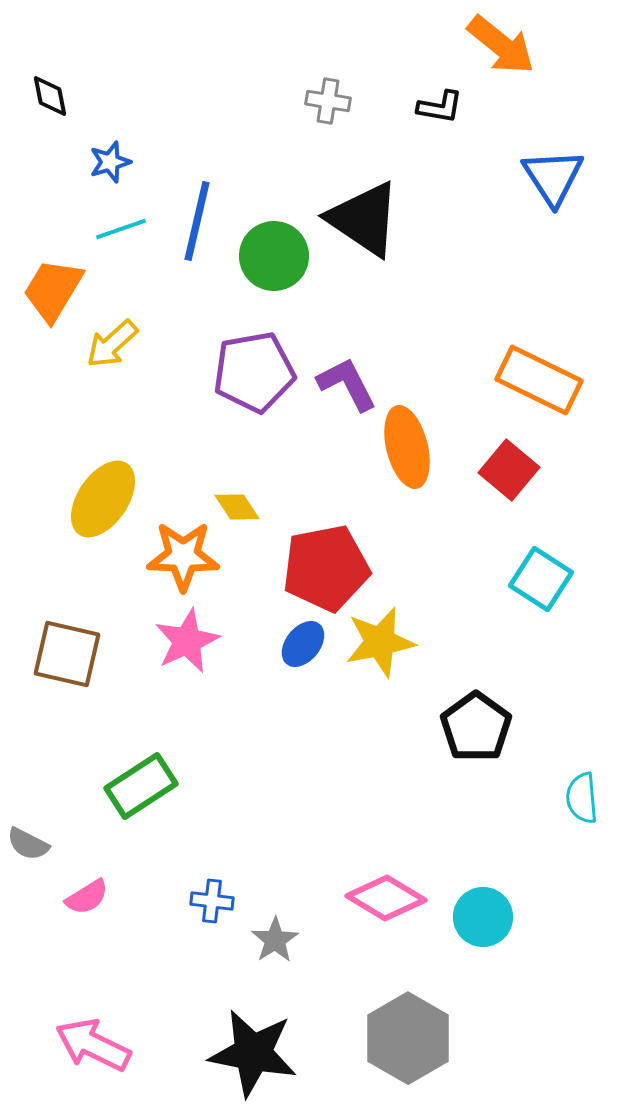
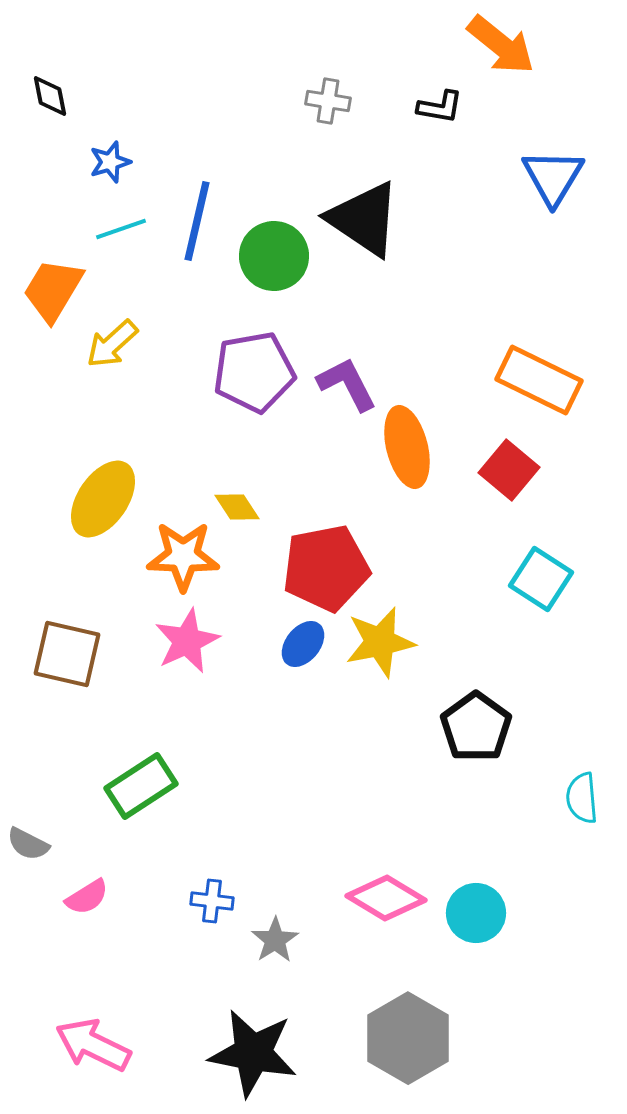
blue triangle: rotated 4 degrees clockwise
cyan circle: moved 7 px left, 4 px up
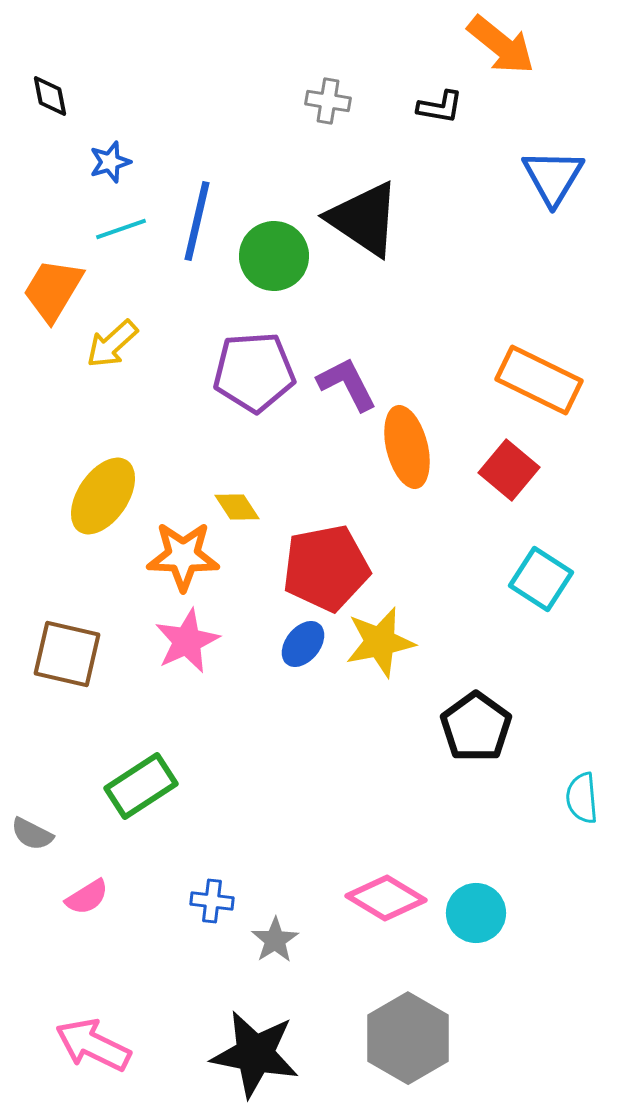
purple pentagon: rotated 6 degrees clockwise
yellow ellipse: moved 3 px up
gray semicircle: moved 4 px right, 10 px up
black star: moved 2 px right, 1 px down
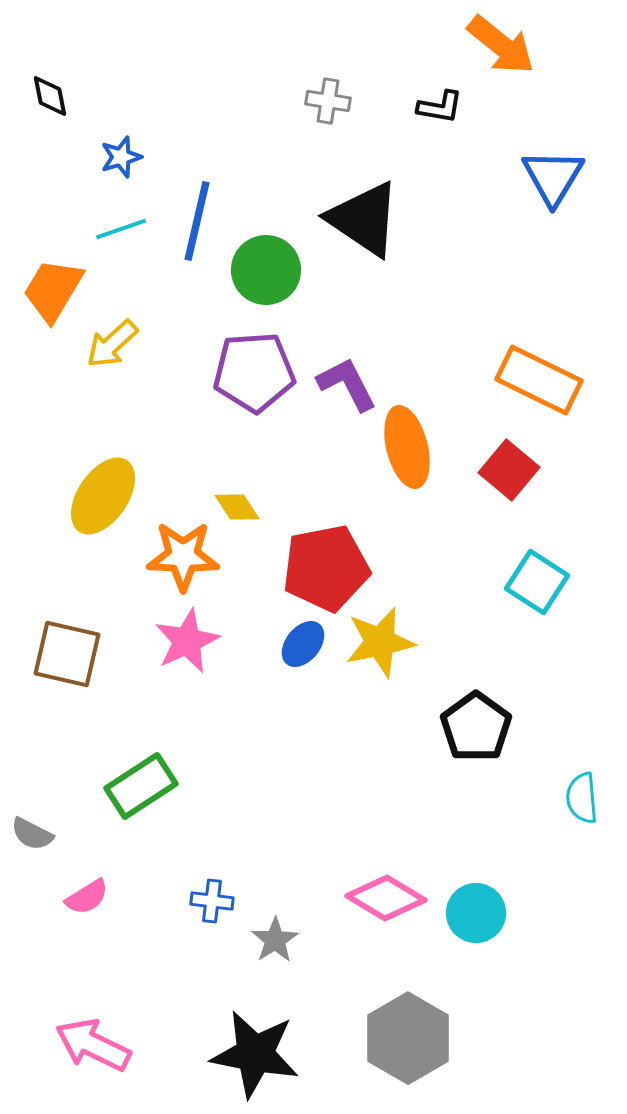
blue star: moved 11 px right, 5 px up
green circle: moved 8 px left, 14 px down
cyan square: moved 4 px left, 3 px down
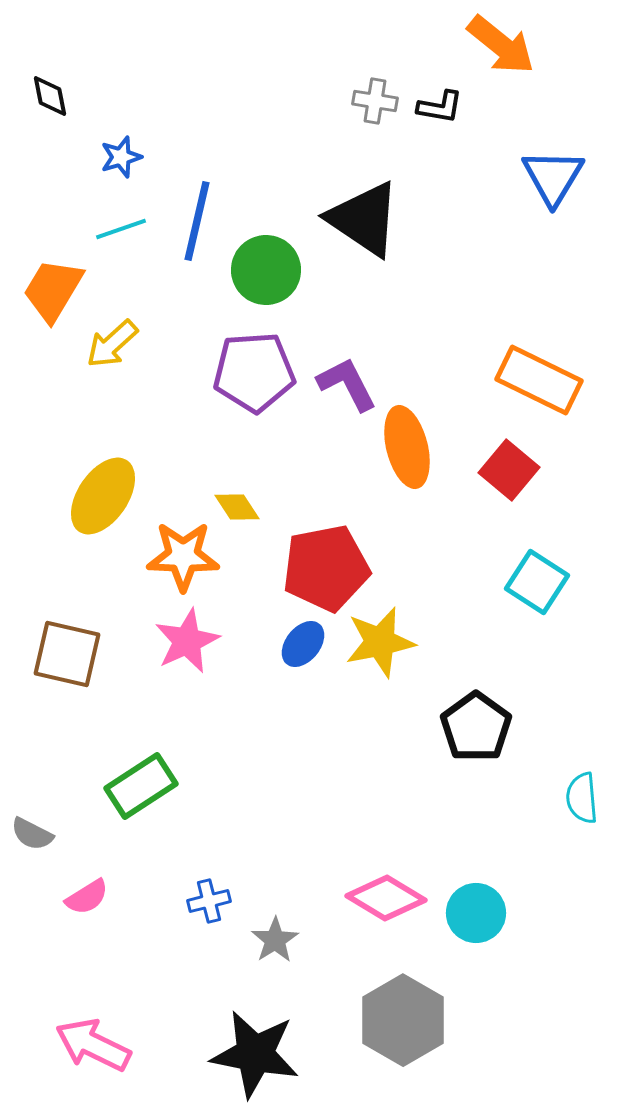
gray cross: moved 47 px right
blue cross: moved 3 px left; rotated 21 degrees counterclockwise
gray hexagon: moved 5 px left, 18 px up
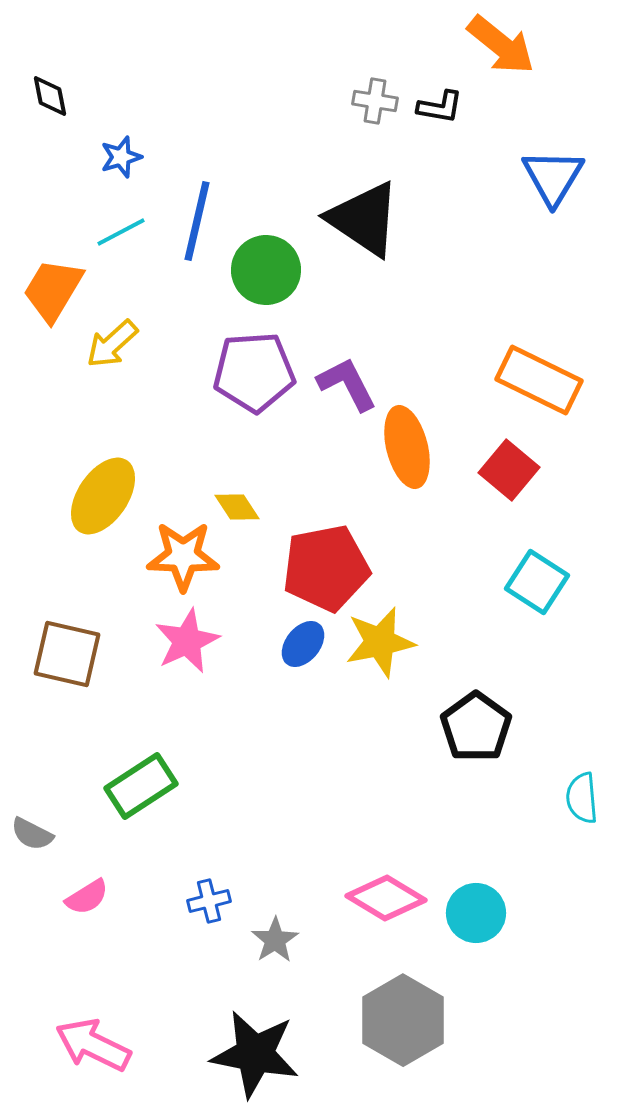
cyan line: moved 3 px down; rotated 9 degrees counterclockwise
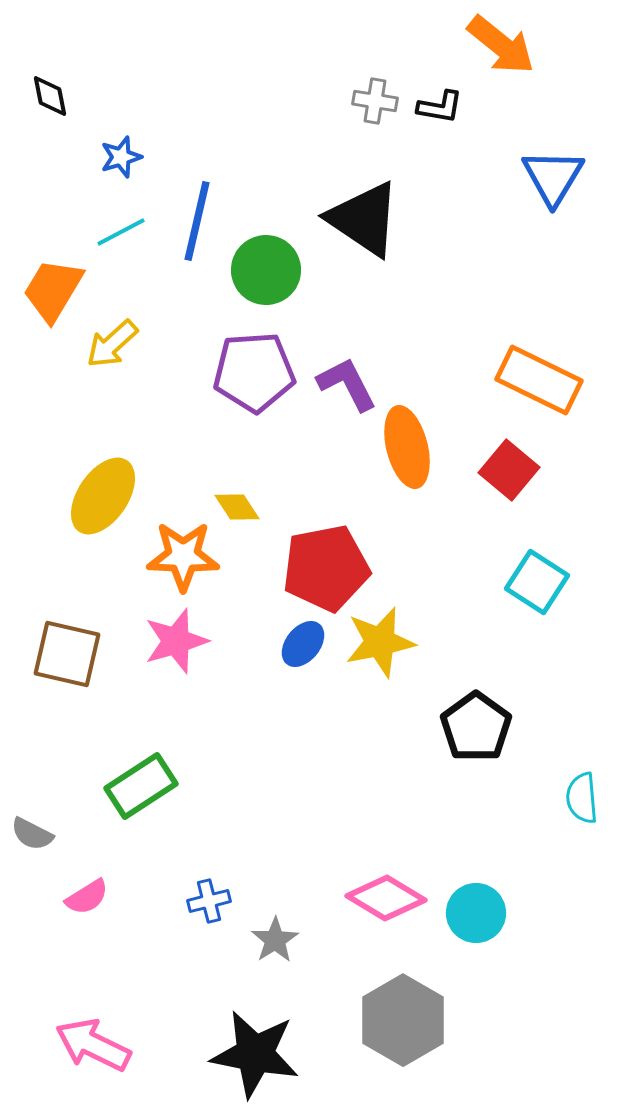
pink star: moved 11 px left; rotated 8 degrees clockwise
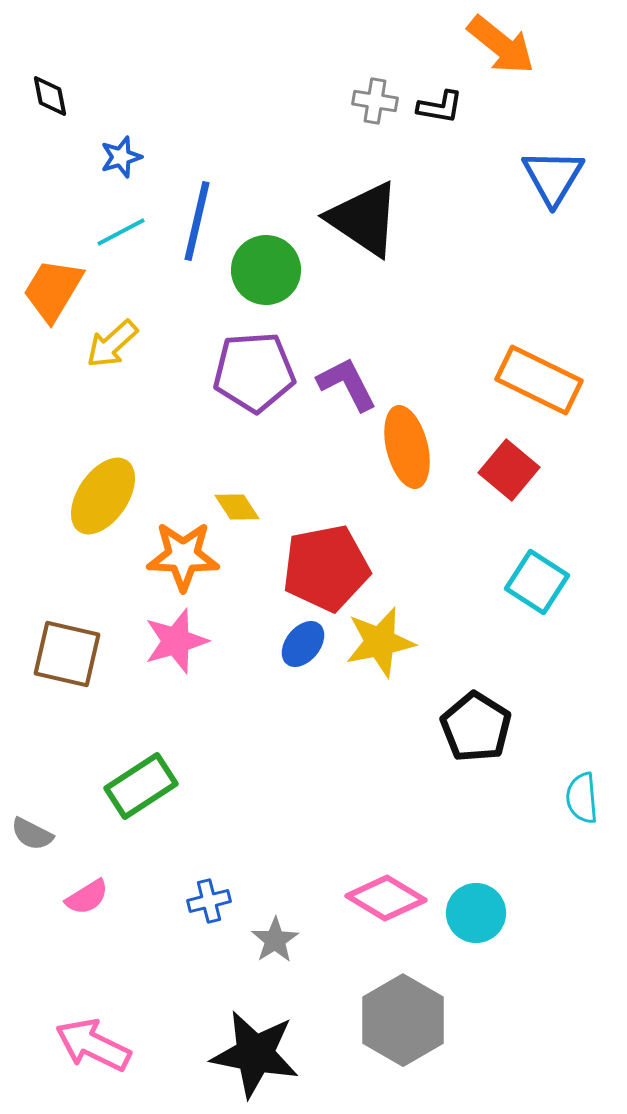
black pentagon: rotated 4 degrees counterclockwise
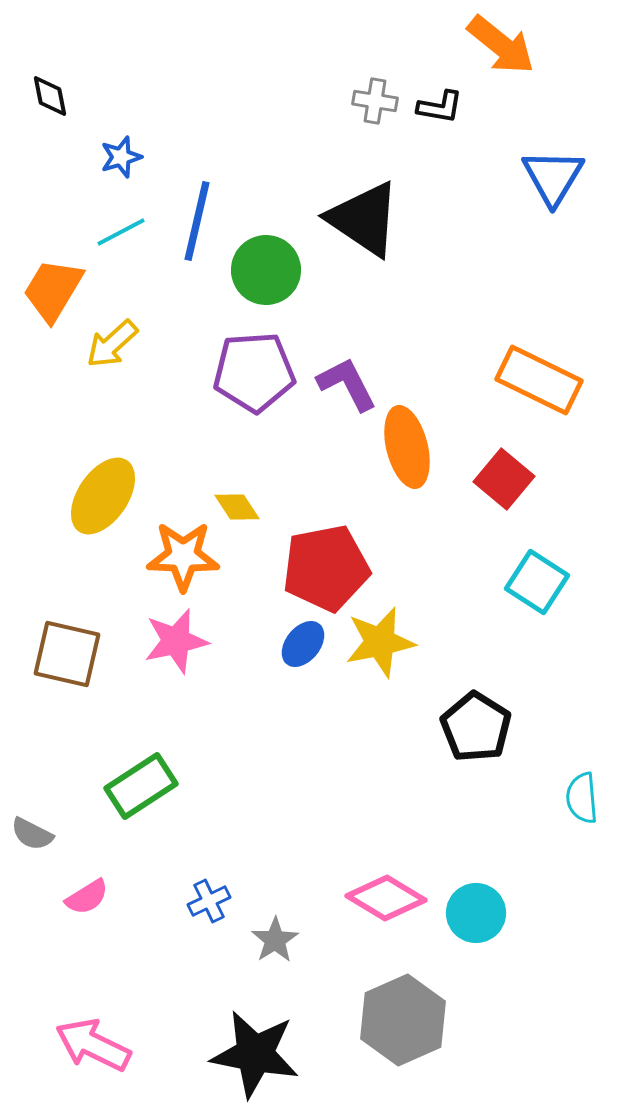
red square: moved 5 px left, 9 px down
pink star: rotated 4 degrees clockwise
blue cross: rotated 12 degrees counterclockwise
gray hexagon: rotated 6 degrees clockwise
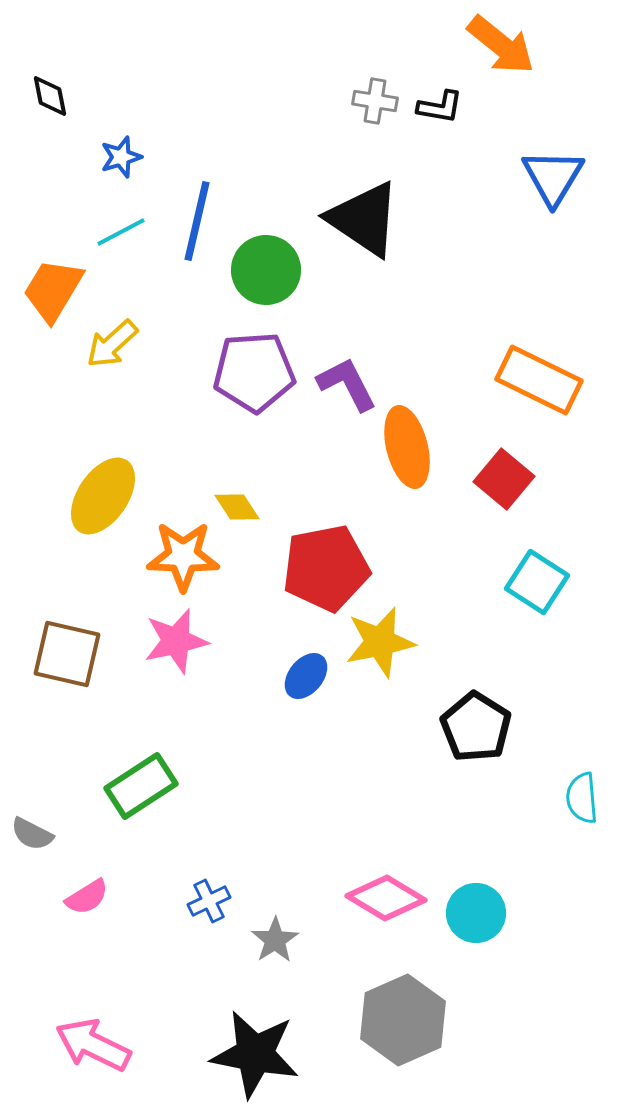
blue ellipse: moved 3 px right, 32 px down
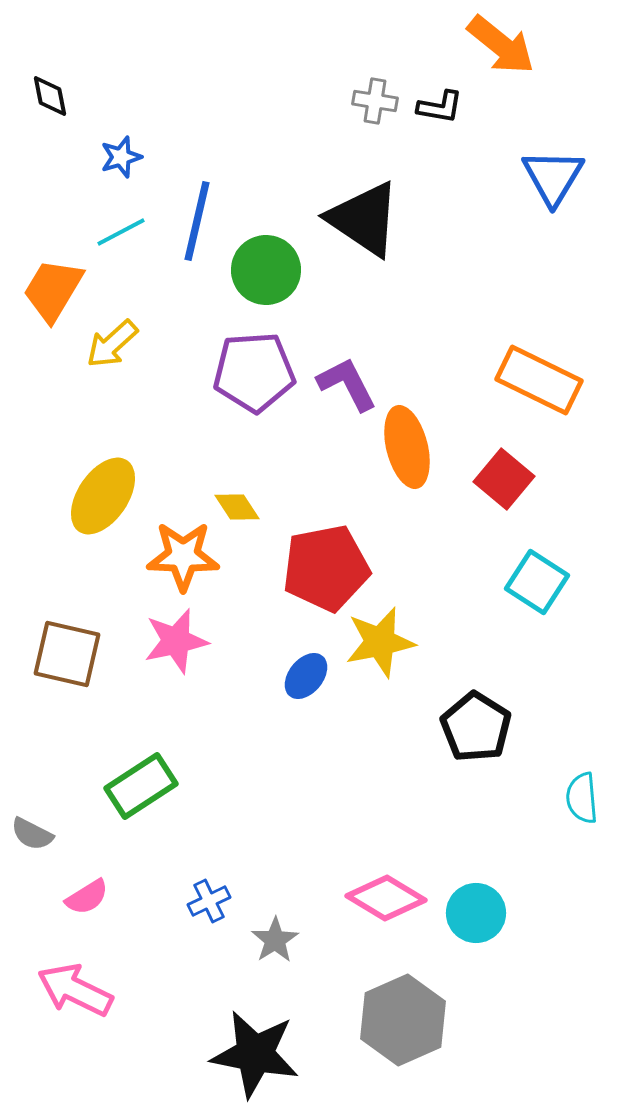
pink arrow: moved 18 px left, 55 px up
